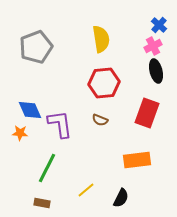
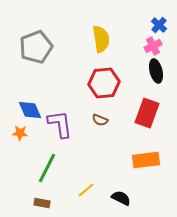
orange rectangle: moved 9 px right
black semicircle: rotated 90 degrees counterclockwise
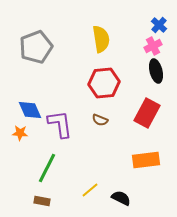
red rectangle: rotated 8 degrees clockwise
yellow line: moved 4 px right
brown rectangle: moved 2 px up
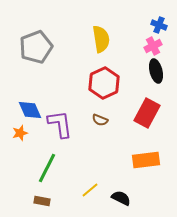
blue cross: rotated 21 degrees counterclockwise
red hexagon: rotated 20 degrees counterclockwise
orange star: rotated 21 degrees counterclockwise
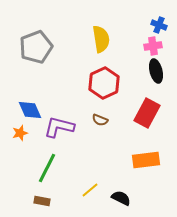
pink cross: rotated 18 degrees clockwise
purple L-shape: moved 1 px left, 3 px down; rotated 68 degrees counterclockwise
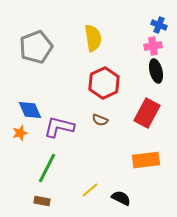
yellow semicircle: moved 8 px left, 1 px up
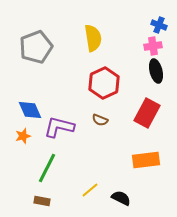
orange star: moved 3 px right, 3 px down
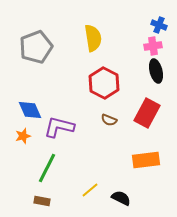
red hexagon: rotated 8 degrees counterclockwise
brown semicircle: moved 9 px right
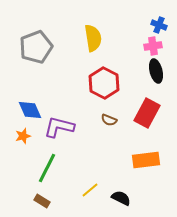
brown rectangle: rotated 21 degrees clockwise
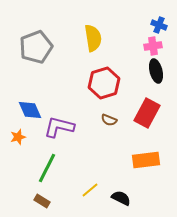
red hexagon: rotated 16 degrees clockwise
orange star: moved 5 px left, 1 px down
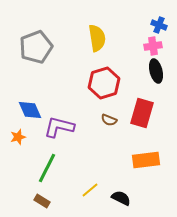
yellow semicircle: moved 4 px right
red rectangle: moved 5 px left; rotated 12 degrees counterclockwise
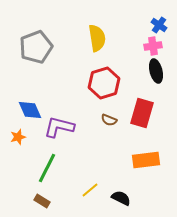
blue cross: rotated 14 degrees clockwise
